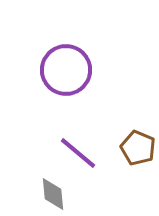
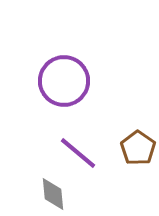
purple circle: moved 2 px left, 11 px down
brown pentagon: rotated 12 degrees clockwise
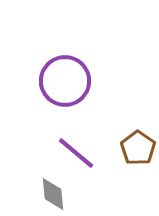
purple circle: moved 1 px right
purple line: moved 2 px left
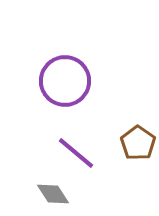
brown pentagon: moved 5 px up
gray diamond: rotated 28 degrees counterclockwise
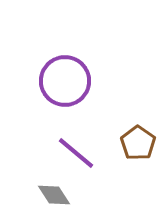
gray diamond: moved 1 px right, 1 px down
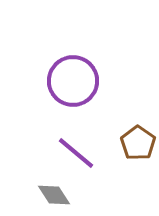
purple circle: moved 8 px right
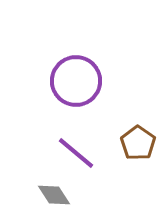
purple circle: moved 3 px right
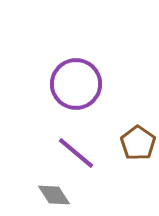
purple circle: moved 3 px down
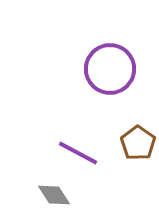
purple circle: moved 34 px right, 15 px up
purple line: moved 2 px right; rotated 12 degrees counterclockwise
